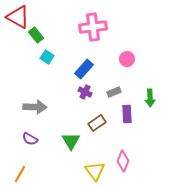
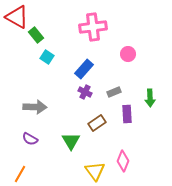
red triangle: moved 1 px left
pink circle: moved 1 px right, 5 px up
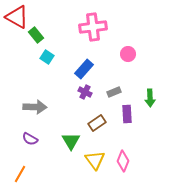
yellow triangle: moved 11 px up
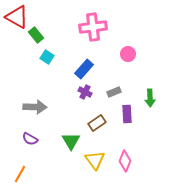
pink diamond: moved 2 px right
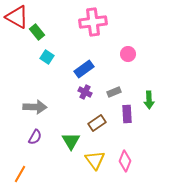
pink cross: moved 5 px up
green rectangle: moved 1 px right, 3 px up
blue rectangle: rotated 12 degrees clockwise
green arrow: moved 1 px left, 2 px down
purple semicircle: moved 5 px right, 2 px up; rotated 91 degrees counterclockwise
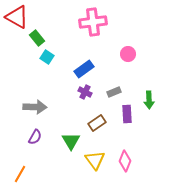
green rectangle: moved 6 px down
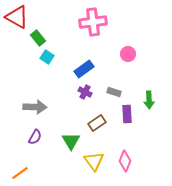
green rectangle: moved 1 px right
gray rectangle: rotated 40 degrees clockwise
yellow triangle: moved 1 px left, 1 px down
orange line: moved 1 px up; rotated 24 degrees clockwise
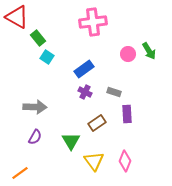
green arrow: moved 49 px up; rotated 30 degrees counterclockwise
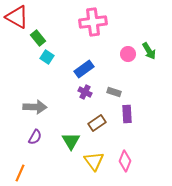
orange line: rotated 30 degrees counterclockwise
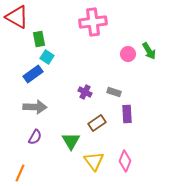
green rectangle: moved 1 px right, 1 px down; rotated 28 degrees clockwise
blue rectangle: moved 51 px left, 5 px down
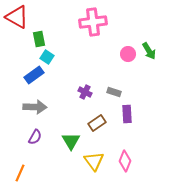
blue rectangle: moved 1 px right, 1 px down
